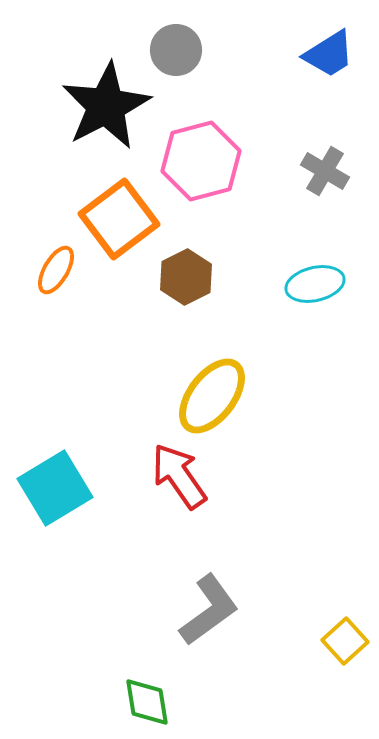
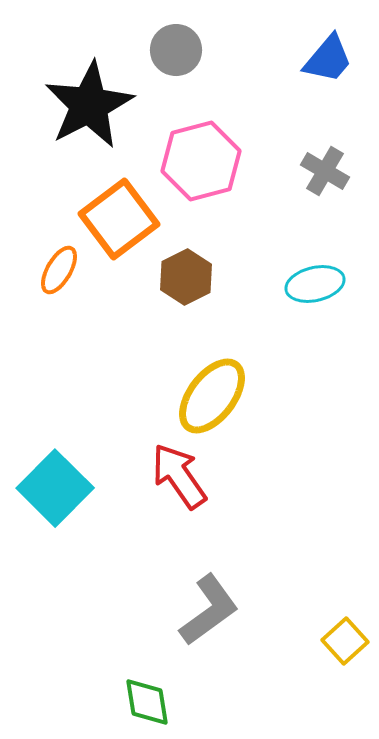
blue trapezoid: moved 1 px left, 5 px down; rotated 18 degrees counterclockwise
black star: moved 17 px left, 1 px up
orange ellipse: moved 3 px right
cyan square: rotated 14 degrees counterclockwise
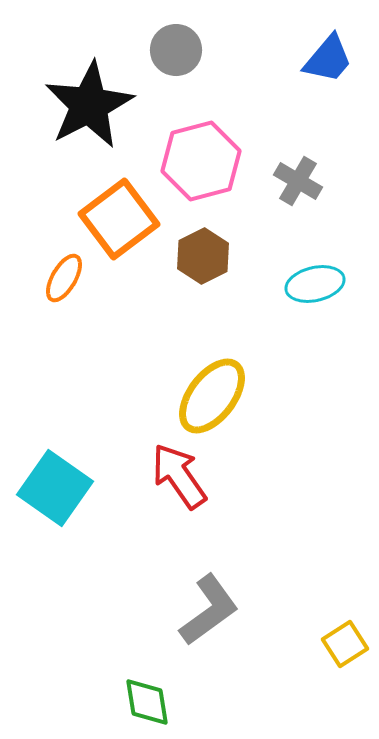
gray cross: moved 27 px left, 10 px down
orange ellipse: moved 5 px right, 8 px down
brown hexagon: moved 17 px right, 21 px up
cyan square: rotated 10 degrees counterclockwise
yellow square: moved 3 px down; rotated 9 degrees clockwise
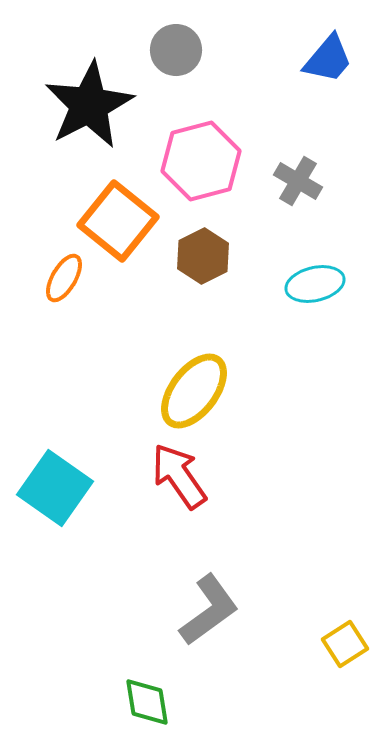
orange square: moved 1 px left, 2 px down; rotated 14 degrees counterclockwise
yellow ellipse: moved 18 px left, 5 px up
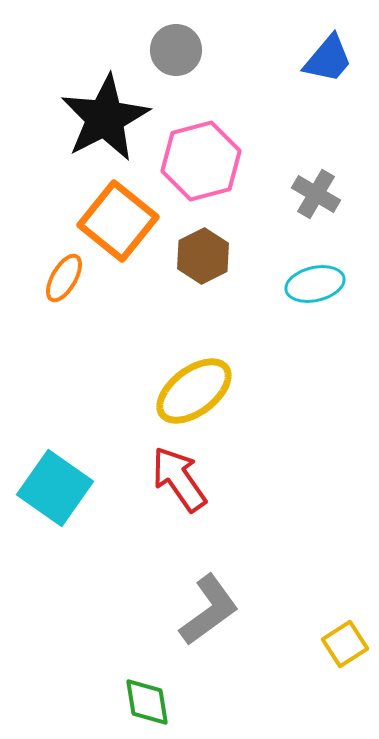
black star: moved 16 px right, 13 px down
gray cross: moved 18 px right, 13 px down
yellow ellipse: rotated 16 degrees clockwise
red arrow: moved 3 px down
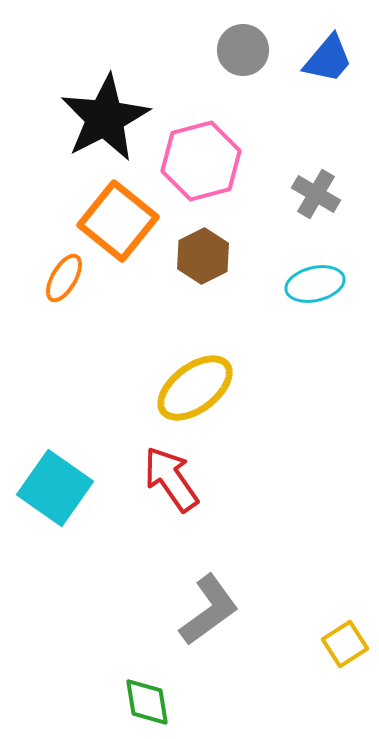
gray circle: moved 67 px right
yellow ellipse: moved 1 px right, 3 px up
red arrow: moved 8 px left
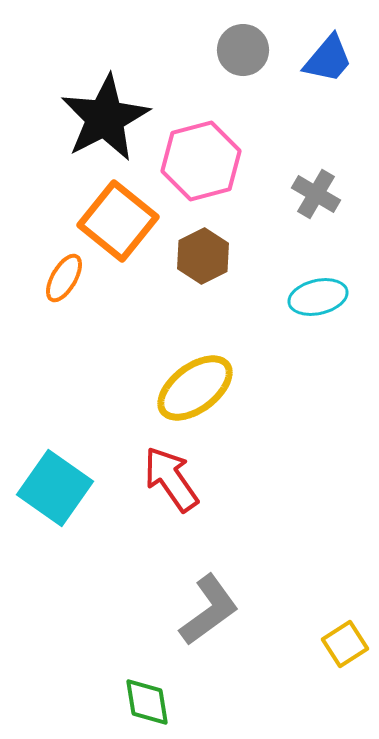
cyan ellipse: moved 3 px right, 13 px down
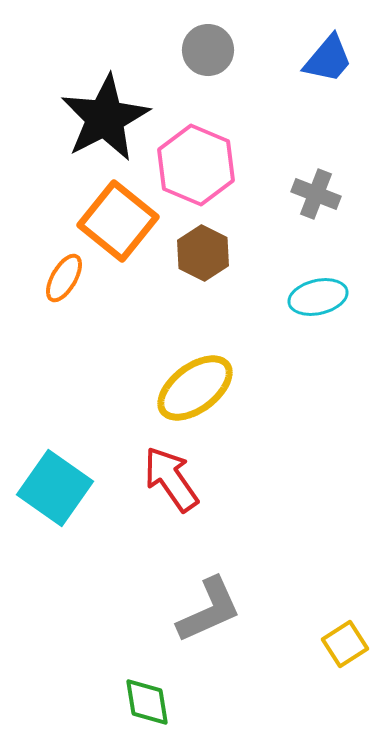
gray circle: moved 35 px left
pink hexagon: moved 5 px left, 4 px down; rotated 22 degrees counterclockwise
gray cross: rotated 9 degrees counterclockwise
brown hexagon: moved 3 px up; rotated 6 degrees counterclockwise
gray L-shape: rotated 12 degrees clockwise
